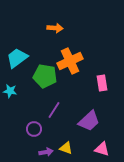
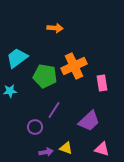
orange cross: moved 4 px right, 5 px down
cyan star: rotated 16 degrees counterclockwise
purple circle: moved 1 px right, 2 px up
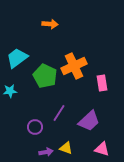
orange arrow: moved 5 px left, 4 px up
green pentagon: rotated 15 degrees clockwise
purple line: moved 5 px right, 3 px down
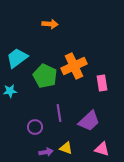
purple line: rotated 42 degrees counterclockwise
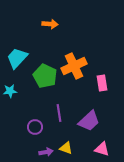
cyan trapezoid: rotated 10 degrees counterclockwise
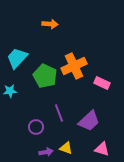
pink rectangle: rotated 56 degrees counterclockwise
purple line: rotated 12 degrees counterclockwise
purple circle: moved 1 px right
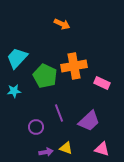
orange arrow: moved 12 px right; rotated 21 degrees clockwise
orange cross: rotated 15 degrees clockwise
cyan star: moved 4 px right
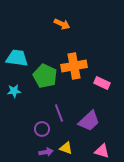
cyan trapezoid: rotated 55 degrees clockwise
purple circle: moved 6 px right, 2 px down
pink triangle: moved 2 px down
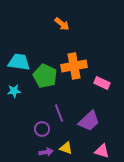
orange arrow: rotated 14 degrees clockwise
cyan trapezoid: moved 2 px right, 4 px down
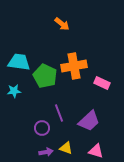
purple circle: moved 1 px up
pink triangle: moved 6 px left
